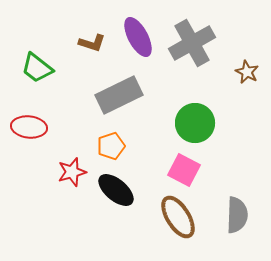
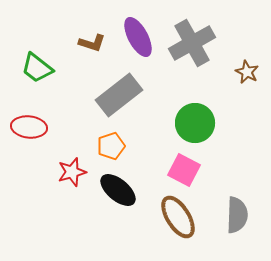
gray rectangle: rotated 12 degrees counterclockwise
black ellipse: moved 2 px right
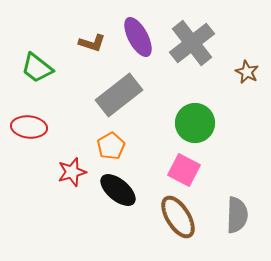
gray cross: rotated 9 degrees counterclockwise
orange pentagon: rotated 12 degrees counterclockwise
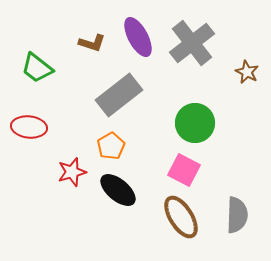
brown ellipse: moved 3 px right
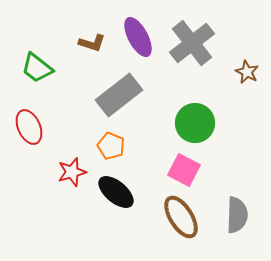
red ellipse: rotated 60 degrees clockwise
orange pentagon: rotated 20 degrees counterclockwise
black ellipse: moved 2 px left, 2 px down
